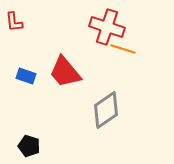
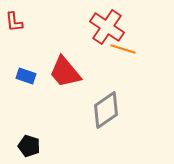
red cross: rotated 16 degrees clockwise
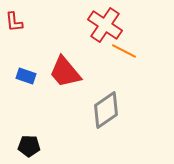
red cross: moved 2 px left, 2 px up
orange line: moved 1 px right, 2 px down; rotated 10 degrees clockwise
black pentagon: rotated 15 degrees counterclockwise
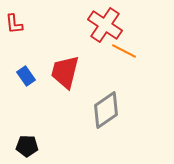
red L-shape: moved 2 px down
red trapezoid: rotated 54 degrees clockwise
blue rectangle: rotated 36 degrees clockwise
black pentagon: moved 2 px left
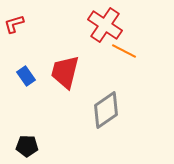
red L-shape: rotated 80 degrees clockwise
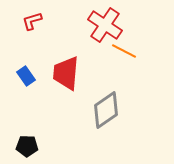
red L-shape: moved 18 px right, 3 px up
red trapezoid: moved 1 px right, 1 px down; rotated 9 degrees counterclockwise
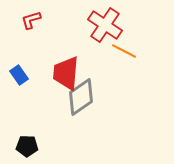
red L-shape: moved 1 px left, 1 px up
blue rectangle: moved 7 px left, 1 px up
gray diamond: moved 25 px left, 13 px up
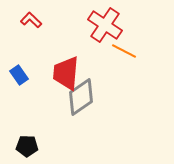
red L-shape: rotated 60 degrees clockwise
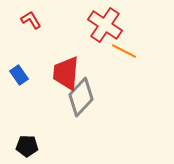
red L-shape: rotated 15 degrees clockwise
gray diamond: rotated 12 degrees counterclockwise
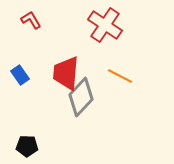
orange line: moved 4 px left, 25 px down
blue rectangle: moved 1 px right
